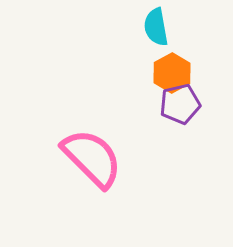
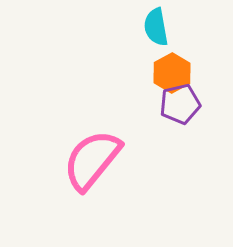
pink semicircle: moved 2 px down; rotated 96 degrees counterclockwise
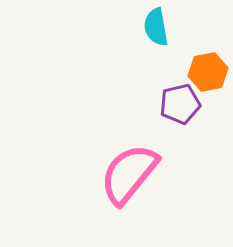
orange hexagon: moved 36 px right, 1 px up; rotated 18 degrees clockwise
pink semicircle: moved 37 px right, 14 px down
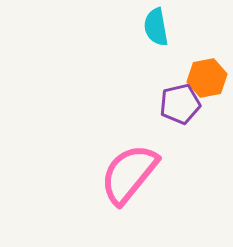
orange hexagon: moved 1 px left, 6 px down
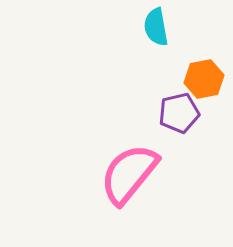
orange hexagon: moved 3 px left, 1 px down
purple pentagon: moved 1 px left, 9 px down
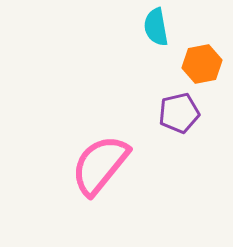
orange hexagon: moved 2 px left, 15 px up
pink semicircle: moved 29 px left, 9 px up
